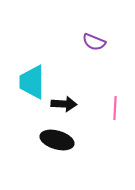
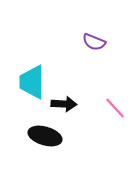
pink line: rotated 45 degrees counterclockwise
black ellipse: moved 12 px left, 4 px up
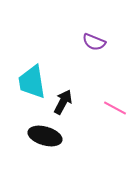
cyan trapezoid: rotated 9 degrees counterclockwise
black arrow: moved 1 px left, 2 px up; rotated 65 degrees counterclockwise
pink line: rotated 20 degrees counterclockwise
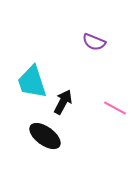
cyan trapezoid: rotated 9 degrees counterclockwise
black ellipse: rotated 20 degrees clockwise
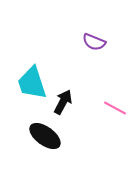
cyan trapezoid: moved 1 px down
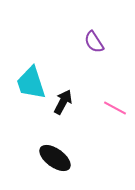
purple semicircle: rotated 35 degrees clockwise
cyan trapezoid: moved 1 px left
black ellipse: moved 10 px right, 22 px down
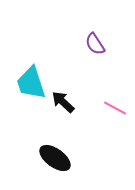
purple semicircle: moved 1 px right, 2 px down
black arrow: rotated 75 degrees counterclockwise
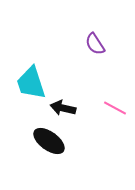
black arrow: moved 6 px down; rotated 30 degrees counterclockwise
black ellipse: moved 6 px left, 17 px up
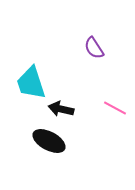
purple semicircle: moved 1 px left, 4 px down
black arrow: moved 2 px left, 1 px down
black ellipse: rotated 8 degrees counterclockwise
